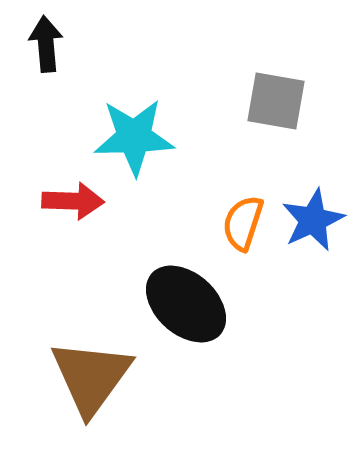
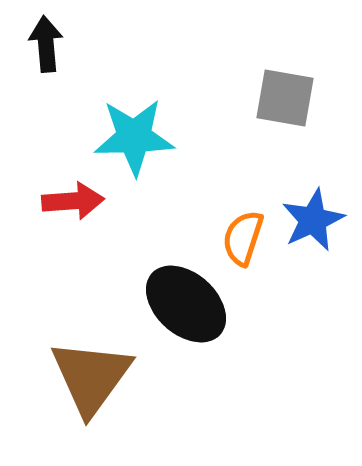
gray square: moved 9 px right, 3 px up
red arrow: rotated 6 degrees counterclockwise
orange semicircle: moved 15 px down
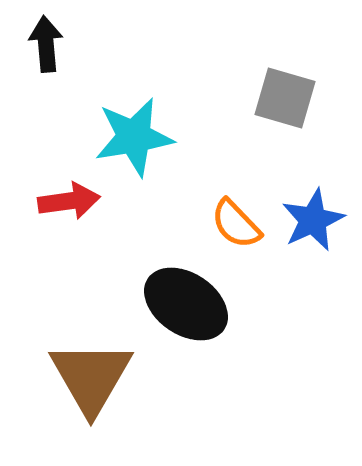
gray square: rotated 6 degrees clockwise
cyan star: rotated 8 degrees counterclockwise
red arrow: moved 4 px left; rotated 4 degrees counterclockwise
orange semicircle: moved 7 px left, 14 px up; rotated 62 degrees counterclockwise
black ellipse: rotated 8 degrees counterclockwise
brown triangle: rotated 6 degrees counterclockwise
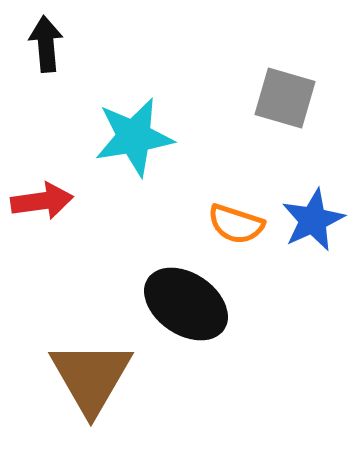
red arrow: moved 27 px left
orange semicircle: rotated 28 degrees counterclockwise
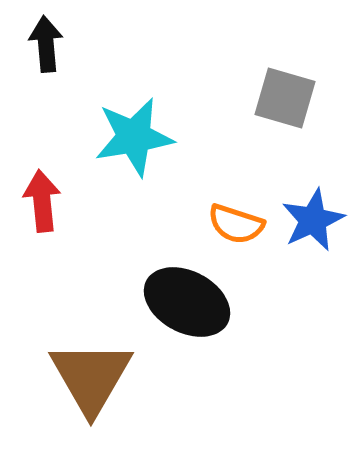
red arrow: rotated 88 degrees counterclockwise
black ellipse: moved 1 px right, 2 px up; rotated 6 degrees counterclockwise
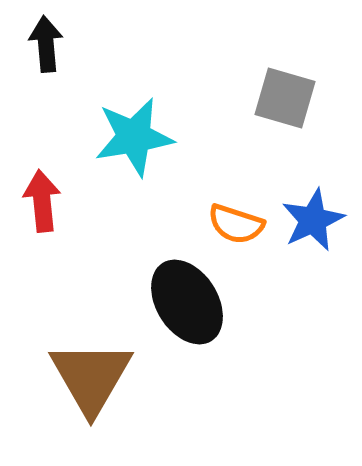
black ellipse: rotated 30 degrees clockwise
